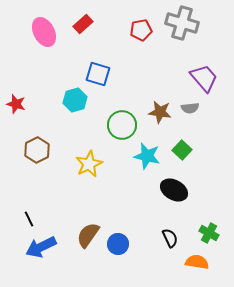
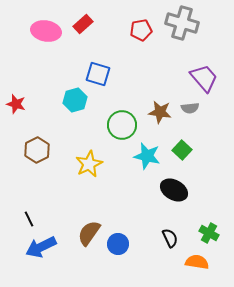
pink ellipse: moved 2 px right, 1 px up; rotated 52 degrees counterclockwise
brown semicircle: moved 1 px right, 2 px up
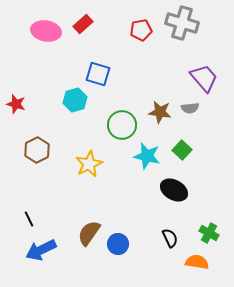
blue arrow: moved 3 px down
